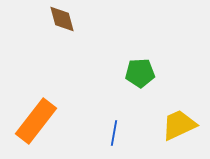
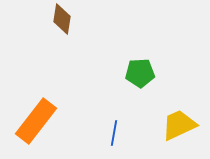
brown diamond: rotated 24 degrees clockwise
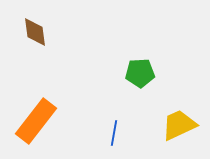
brown diamond: moved 27 px left, 13 px down; rotated 16 degrees counterclockwise
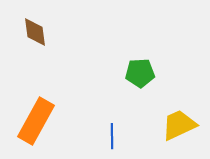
orange rectangle: rotated 9 degrees counterclockwise
blue line: moved 2 px left, 3 px down; rotated 10 degrees counterclockwise
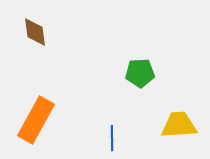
orange rectangle: moved 1 px up
yellow trapezoid: rotated 21 degrees clockwise
blue line: moved 2 px down
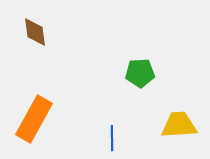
orange rectangle: moved 2 px left, 1 px up
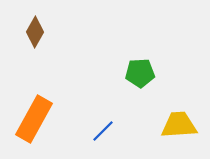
brown diamond: rotated 36 degrees clockwise
blue line: moved 9 px left, 7 px up; rotated 45 degrees clockwise
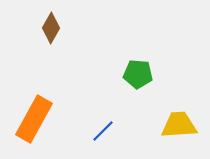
brown diamond: moved 16 px right, 4 px up
green pentagon: moved 2 px left, 1 px down; rotated 8 degrees clockwise
